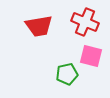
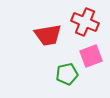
red trapezoid: moved 9 px right, 9 px down
pink square: rotated 35 degrees counterclockwise
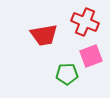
red trapezoid: moved 4 px left
green pentagon: rotated 10 degrees clockwise
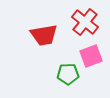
red cross: rotated 16 degrees clockwise
green pentagon: moved 1 px right
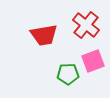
red cross: moved 1 px right, 3 px down
pink square: moved 2 px right, 5 px down
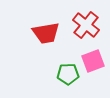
red trapezoid: moved 2 px right, 2 px up
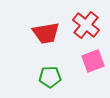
green pentagon: moved 18 px left, 3 px down
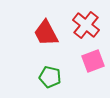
red trapezoid: rotated 72 degrees clockwise
green pentagon: rotated 15 degrees clockwise
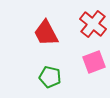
red cross: moved 7 px right, 1 px up
pink square: moved 1 px right, 1 px down
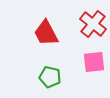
pink square: rotated 15 degrees clockwise
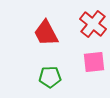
green pentagon: rotated 15 degrees counterclockwise
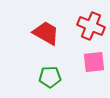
red cross: moved 2 px left, 2 px down; rotated 16 degrees counterclockwise
red trapezoid: rotated 148 degrees clockwise
